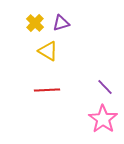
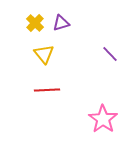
yellow triangle: moved 4 px left, 3 px down; rotated 20 degrees clockwise
purple line: moved 5 px right, 33 px up
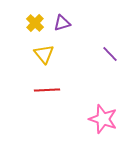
purple triangle: moved 1 px right
pink star: rotated 16 degrees counterclockwise
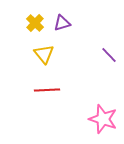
purple line: moved 1 px left, 1 px down
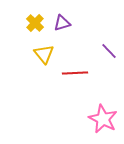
purple line: moved 4 px up
red line: moved 28 px right, 17 px up
pink star: rotated 8 degrees clockwise
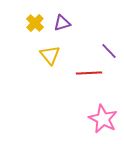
yellow triangle: moved 6 px right, 1 px down
red line: moved 14 px right
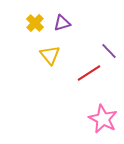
red line: rotated 30 degrees counterclockwise
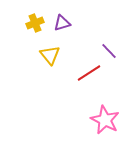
yellow cross: rotated 24 degrees clockwise
pink star: moved 2 px right, 1 px down
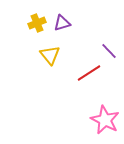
yellow cross: moved 2 px right
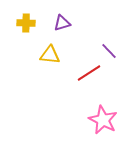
yellow cross: moved 11 px left; rotated 24 degrees clockwise
yellow triangle: rotated 45 degrees counterclockwise
pink star: moved 2 px left
